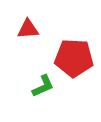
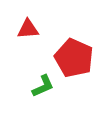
red pentagon: rotated 21 degrees clockwise
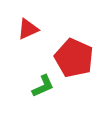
red triangle: rotated 20 degrees counterclockwise
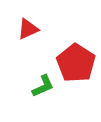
red pentagon: moved 2 px right, 5 px down; rotated 9 degrees clockwise
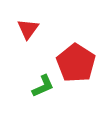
red triangle: rotated 30 degrees counterclockwise
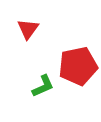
red pentagon: moved 2 px right, 3 px down; rotated 27 degrees clockwise
